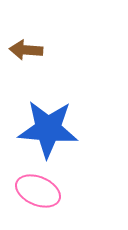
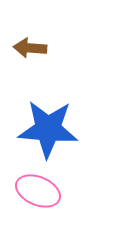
brown arrow: moved 4 px right, 2 px up
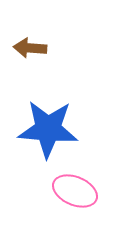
pink ellipse: moved 37 px right
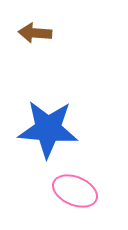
brown arrow: moved 5 px right, 15 px up
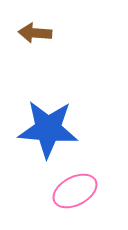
pink ellipse: rotated 51 degrees counterclockwise
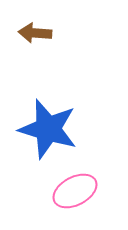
blue star: rotated 12 degrees clockwise
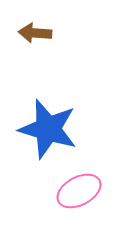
pink ellipse: moved 4 px right
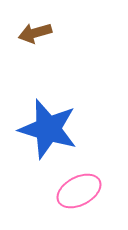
brown arrow: rotated 20 degrees counterclockwise
